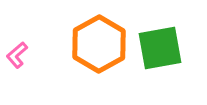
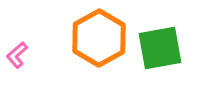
orange hexagon: moved 6 px up
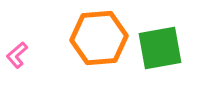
orange hexagon: rotated 24 degrees clockwise
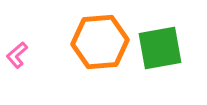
orange hexagon: moved 1 px right, 4 px down
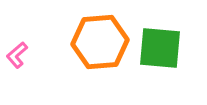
green square: rotated 15 degrees clockwise
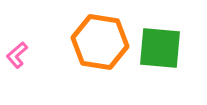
orange hexagon: rotated 14 degrees clockwise
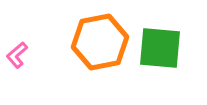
orange hexagon: rotated 20 degrees counterclockwise
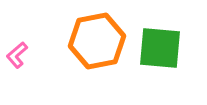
orange hexagon: moved 3 px left, 1 px up
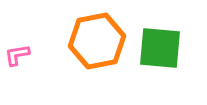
pink L-shape: rotated 32 degrees clockwise
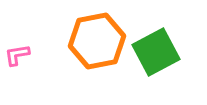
green square: moved 4 px left, 4 px down; rotated 33 degrees counterclockwise
